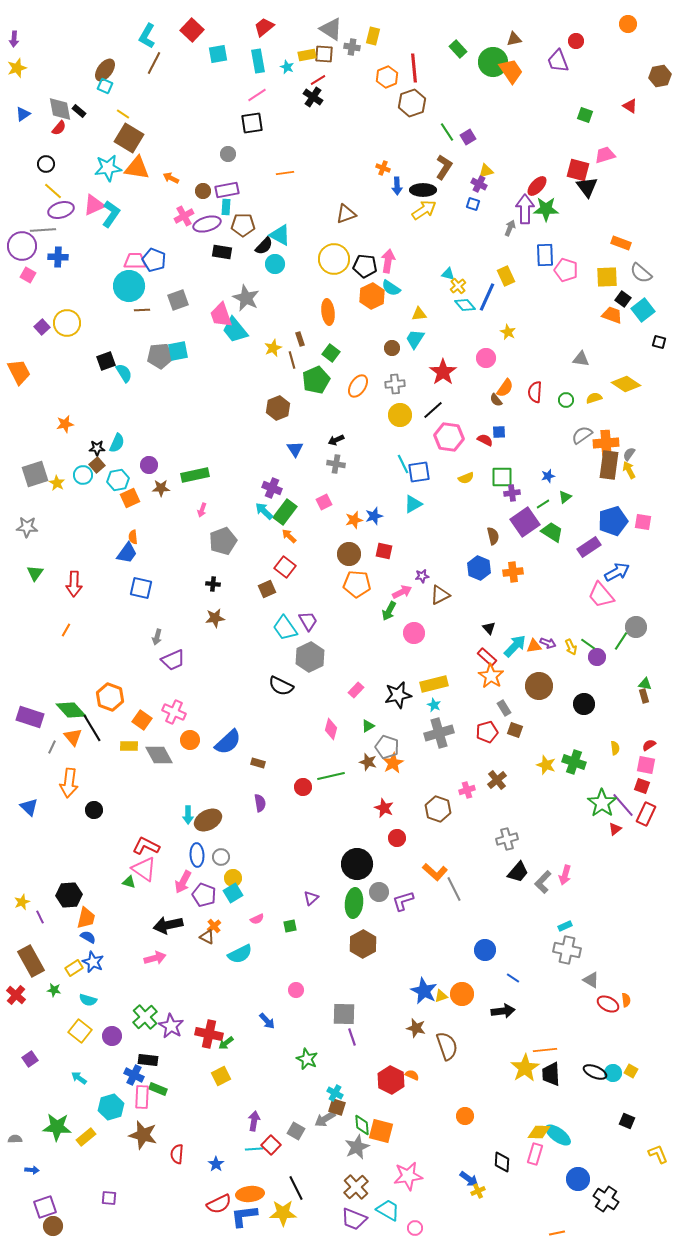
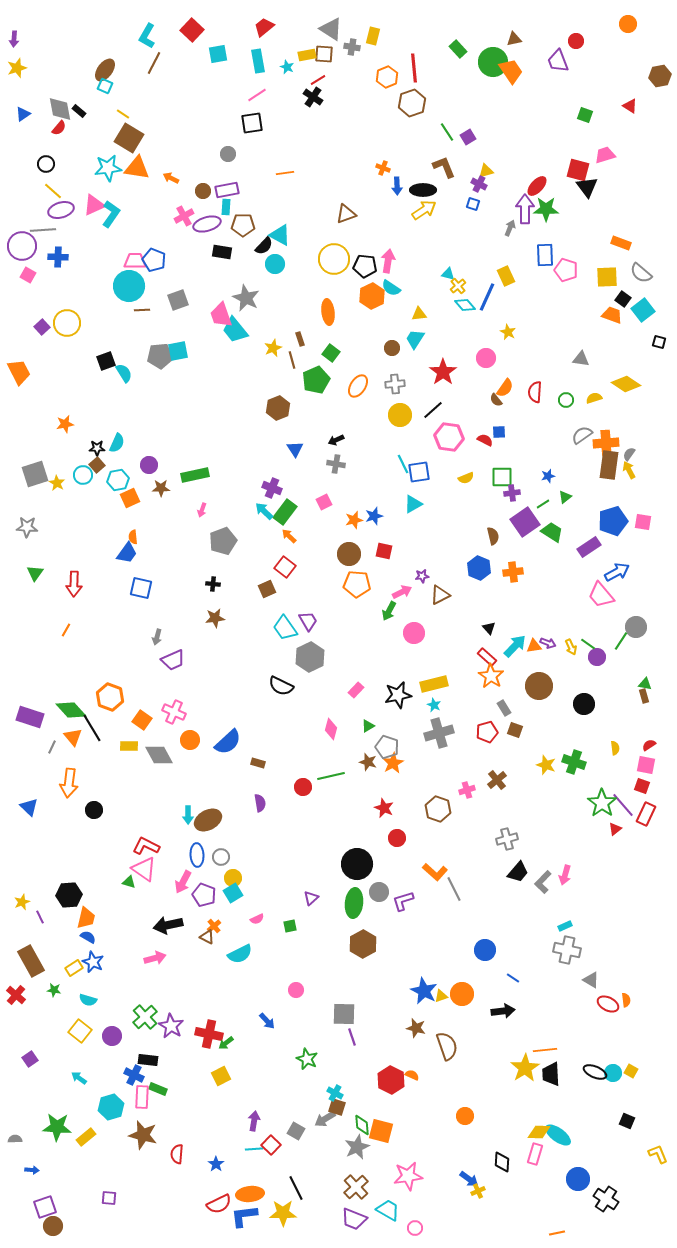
brown L-shape at (444, 167): rotated 55 degrees counterclockwise
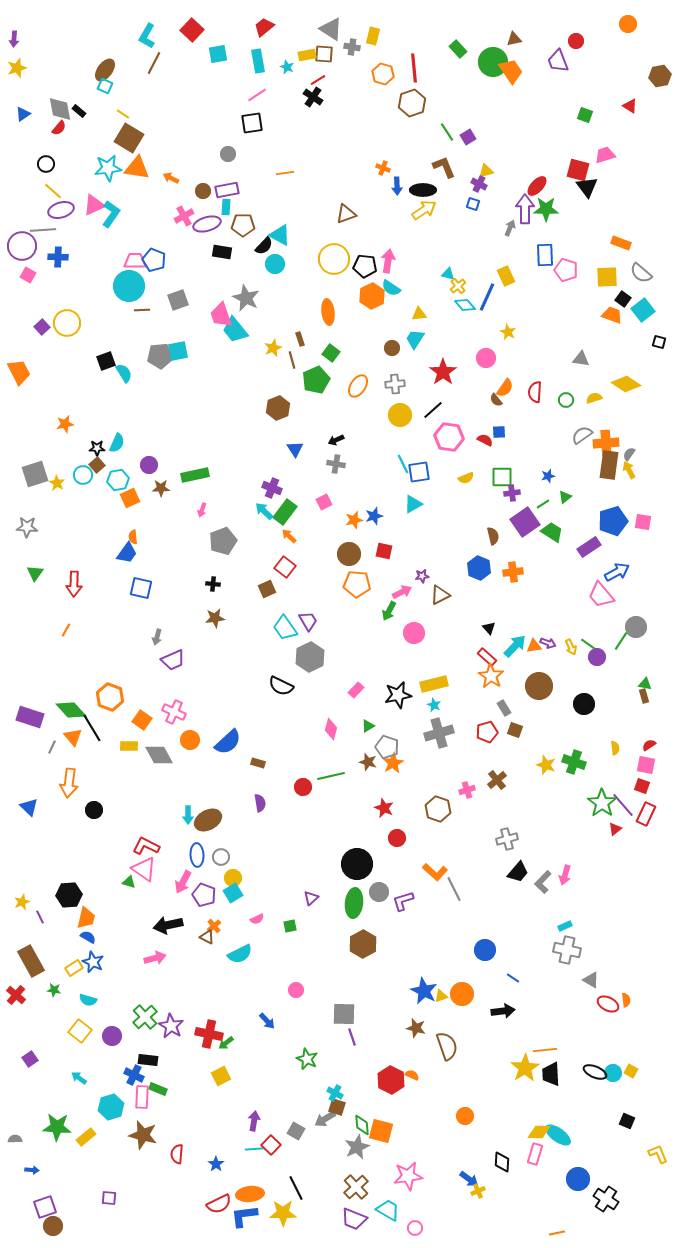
orange hexagon at (387, 77): moved 4 px left, 3 px up; rotated 20 degrees counterclockwise
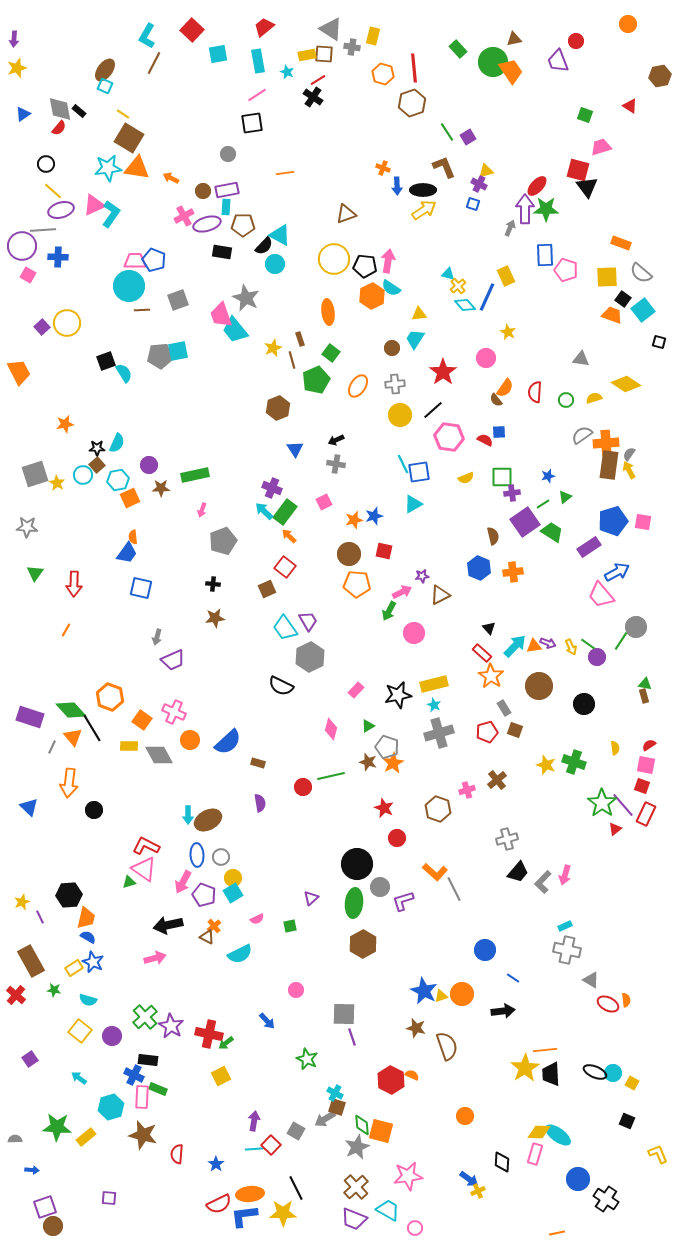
cyan star at (287, 67): moved 5 px down
pink trapezoid at (605, 155): moved 4 px left, 8 px up
red rectangle at (487, 657): moved 5 px left, 4 px up
green triangle at (129, 882): rotated 32 degrees counterclockwise
gray circle at (379, 892): moved 1 px right, 5 px up
yellow square at (631, 1071): moved 1 px right, 12 px down
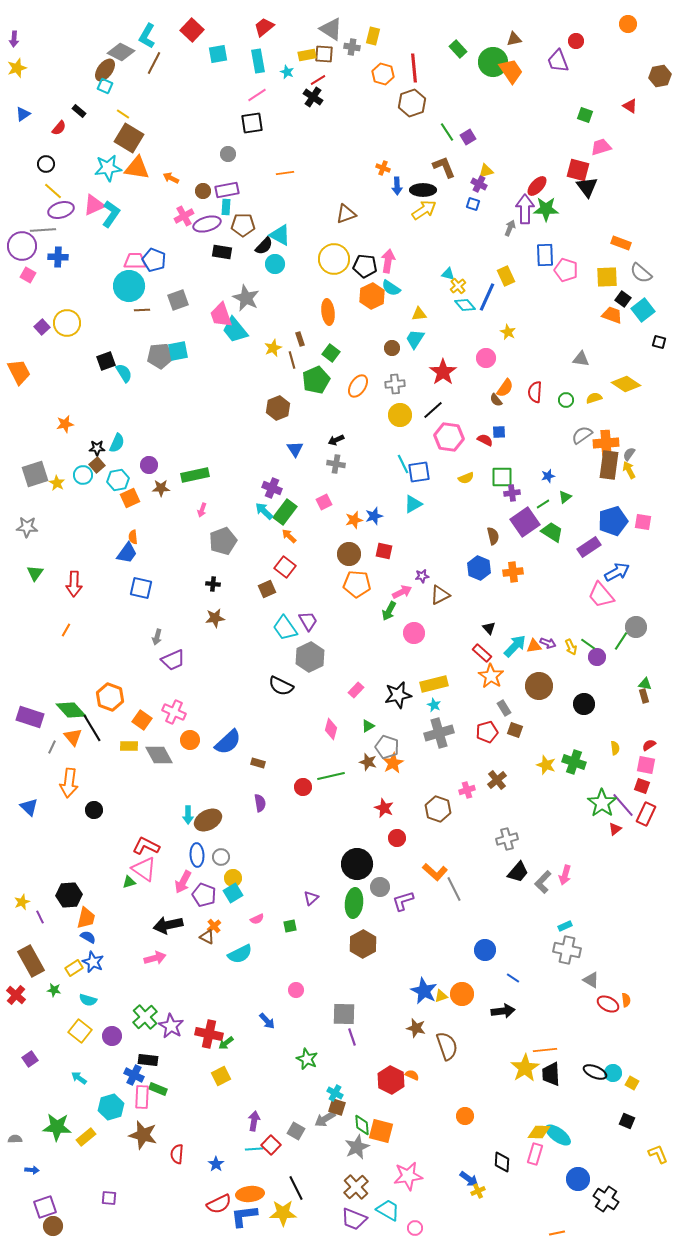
gray diamond at (60, 109): moved 61 px right, 57 px up; rotated 52 degrees counterclockwise
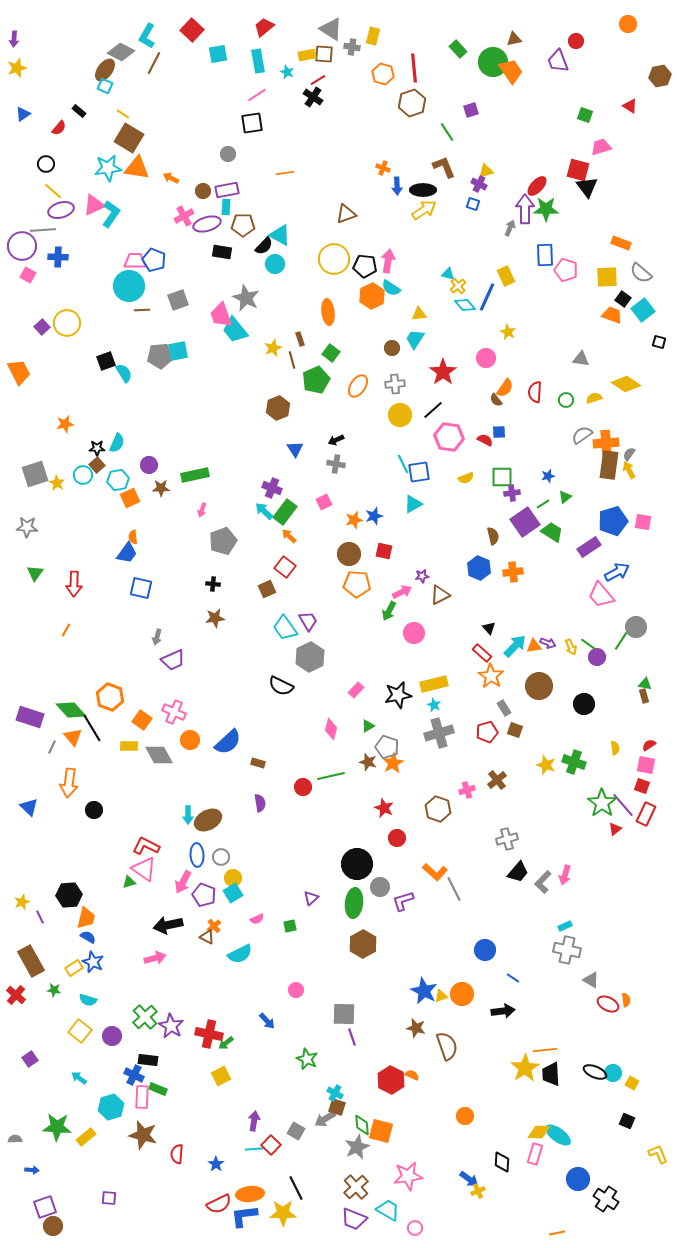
purple square at (468, 137): moved 3 px right, 27 px up; rotated 14 degrees clockwise
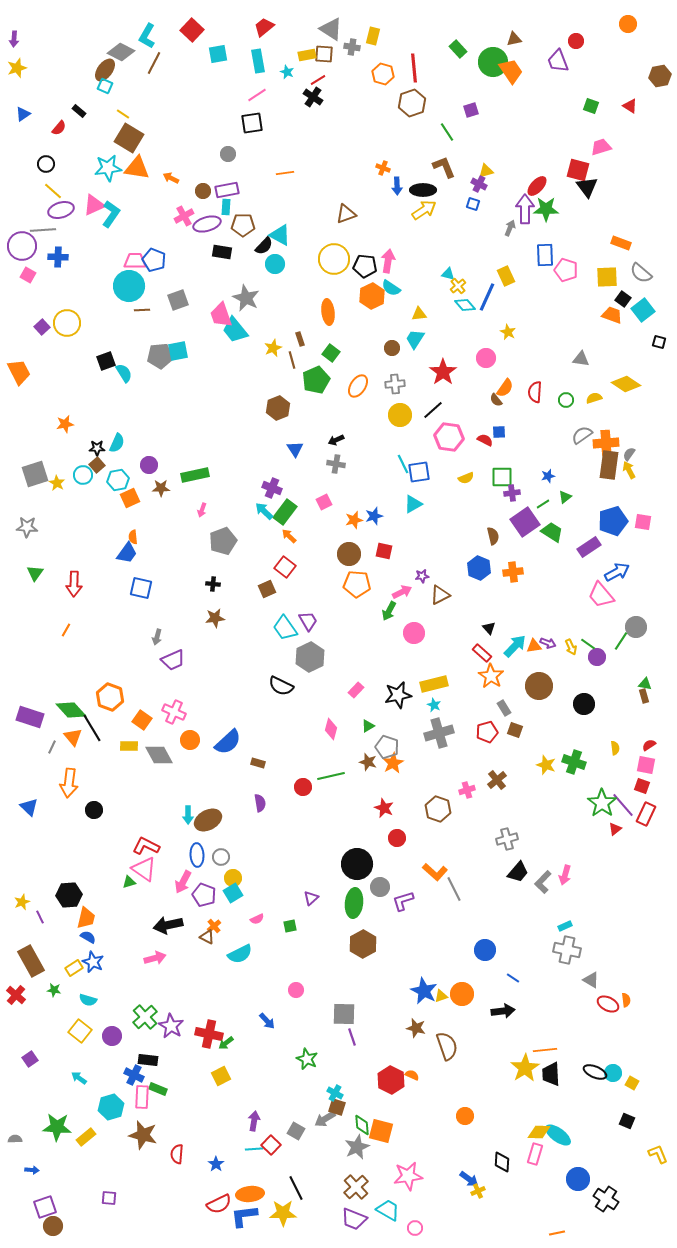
green square at (585, 115): moved 6 px right, 9 px up
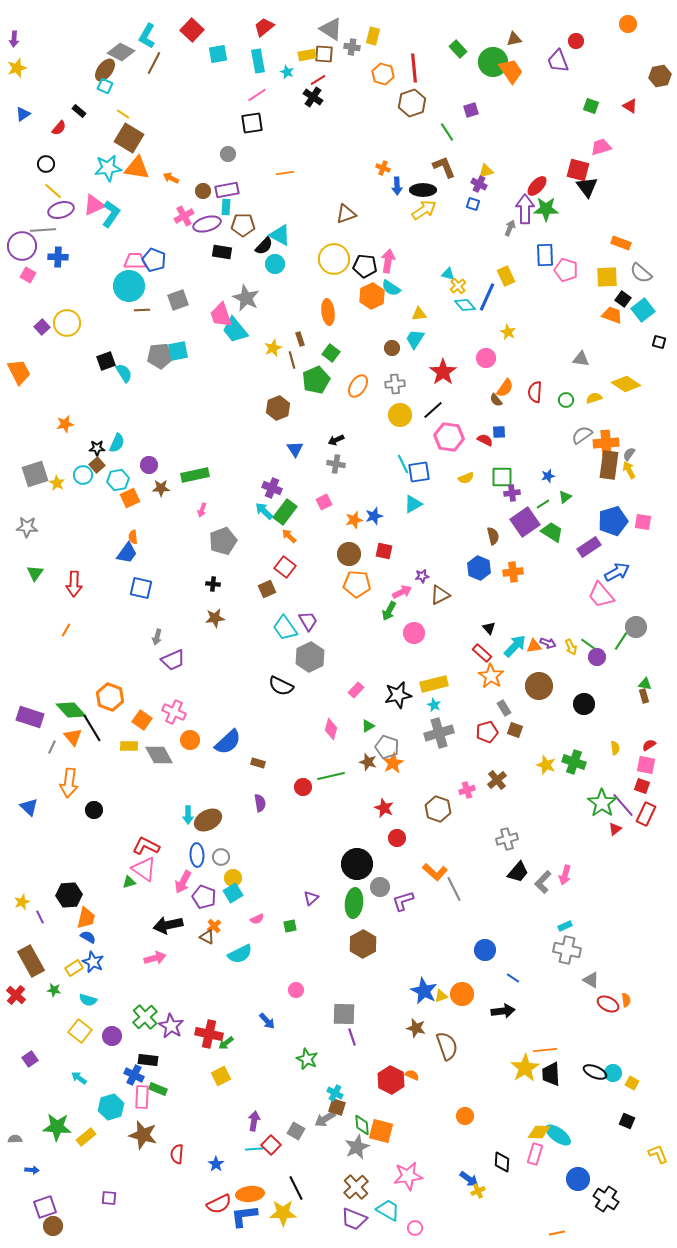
purple pentagon at (204, 895): moved 2 px down
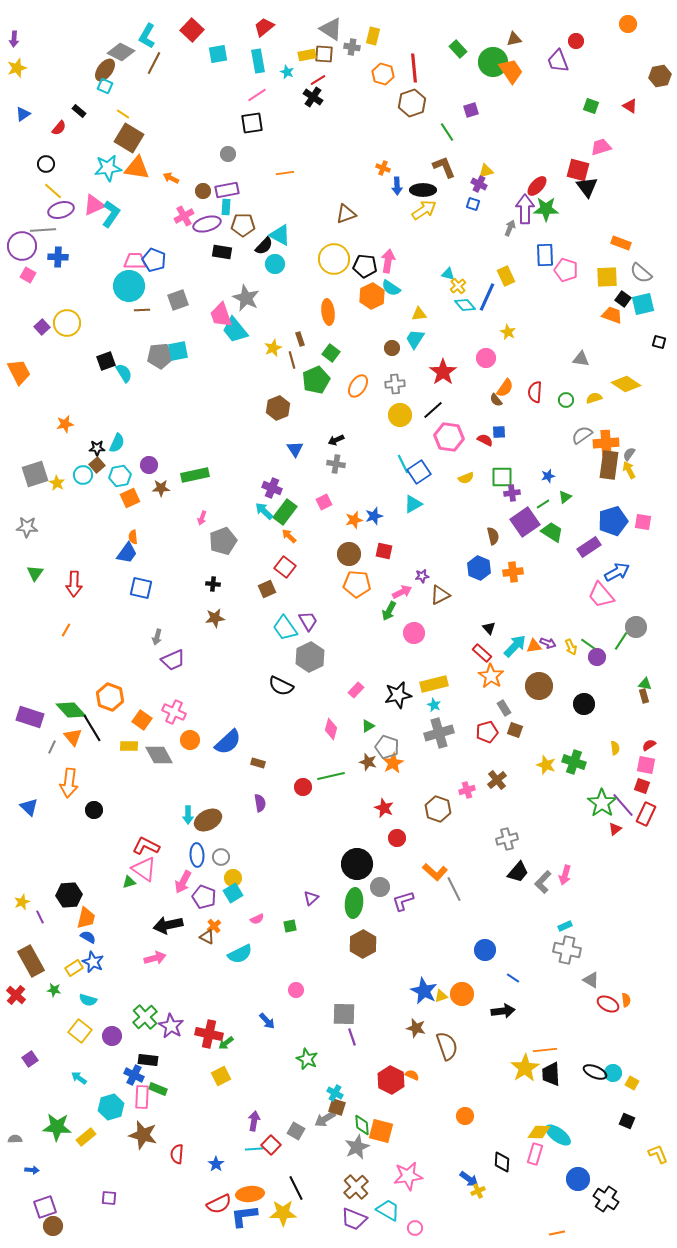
cyan square at (643, 310): moved 6 px up; rotated 25 degrees clockwise
blue square at (419, 472): rotated 25 degrees counterclockwise
cyan hexagon at (118, 480): moved 2 px right, 4 px up
pink arrow at (202, 510): moved 8 px down
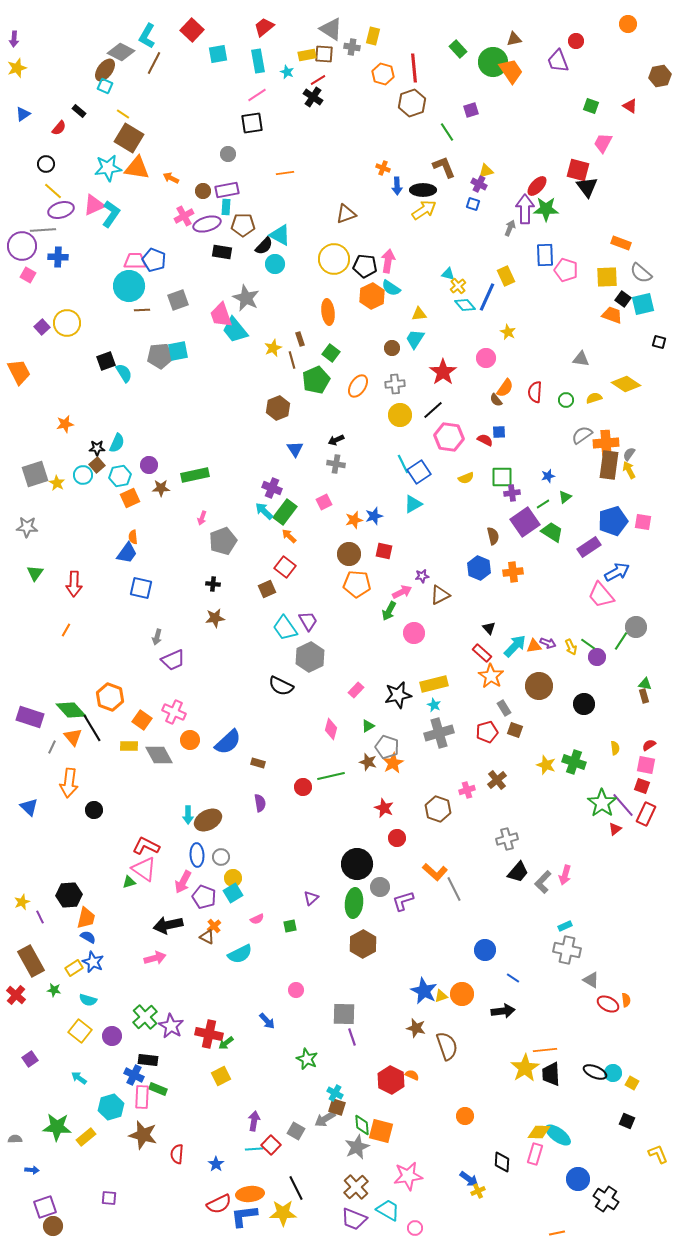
pink trapezoid at (601, 147): moved 2 px right, 4 px up; rotated 45 degrees counterclockwise
